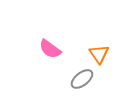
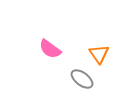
gray ellipse: rotated 75 degrees clockwise
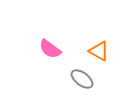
orange triangle: moved 3 px up; rotated 25 degrees counterclockwise
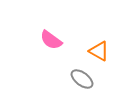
pink semicircle: moved 1 px right, 9 px up
